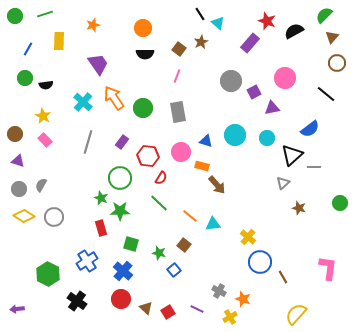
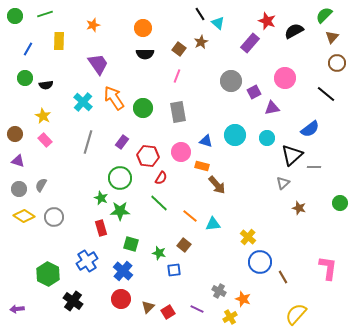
blue square at (174, 270): rotated 32 degrees clockwise
black cross at (77, 301): moved 4 px left
brown triangle at (146, 308): moved 2 px right, 1 px up; rotated 32 degrees clockwise
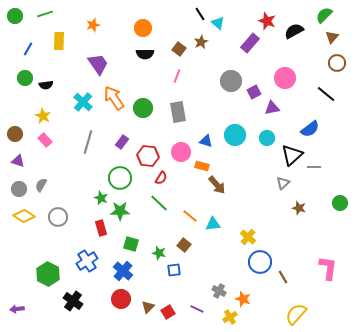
gray circle at (54, 217): moved 4 px right
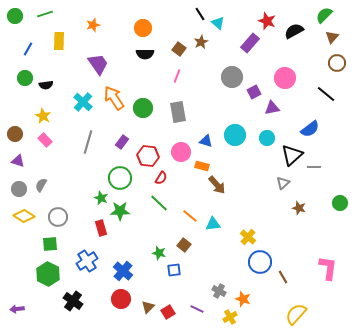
gray circle at (231, 81): moved 1 px right, 4 px up
green square at (131, 244): moved 81 px left; rotated 21 degrees counterclockwise
